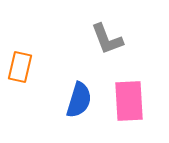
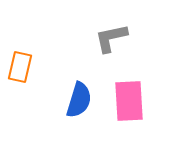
gray L-shape: moved 4 px right, 1 px up; rotated 99 degrees clockwise
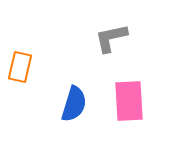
blue semicircle: moved 5 px left, 4 px down
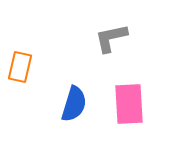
pink rectangle: moved 3 px down
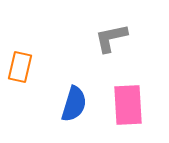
pink rectangle: moved 1 px left, 1 px down
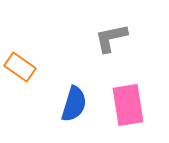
orange rectangle: rotated 68 degrees counterclockwise
pink rectangle: rotated 6 degrees counterclockwise
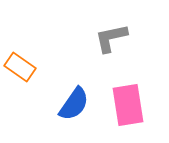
blue semicircle: rotated 18 degrees clockwise
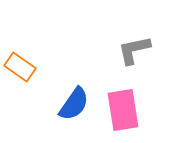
gray L-shape: moved 23 px right, 12 px down
pink rectangle: moved 5 px left, 5 px down
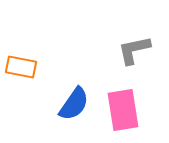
orange rectangle: moved 1 px right; rotated 24 degrees counterclockwise
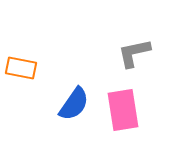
gray L-shape: moved 3 px down
orange rectangle: moved 1 px down
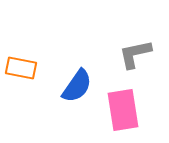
gray L-shape: moved 1 px right, 1 px down
blue semicircle: moved 3 px right, 18 px up
